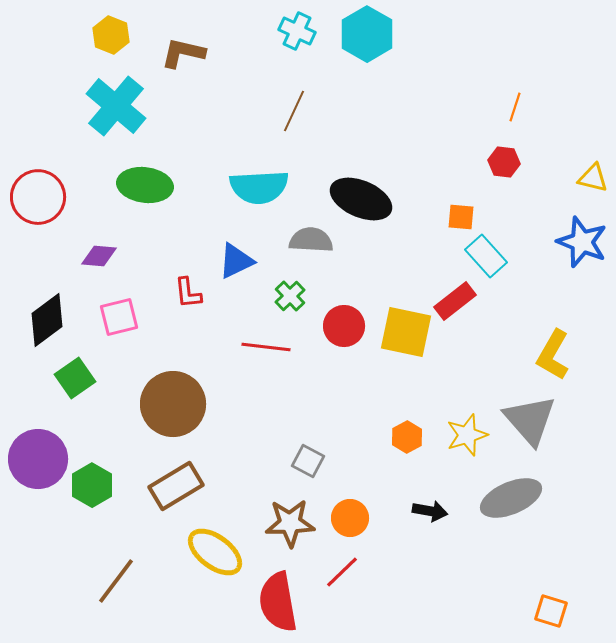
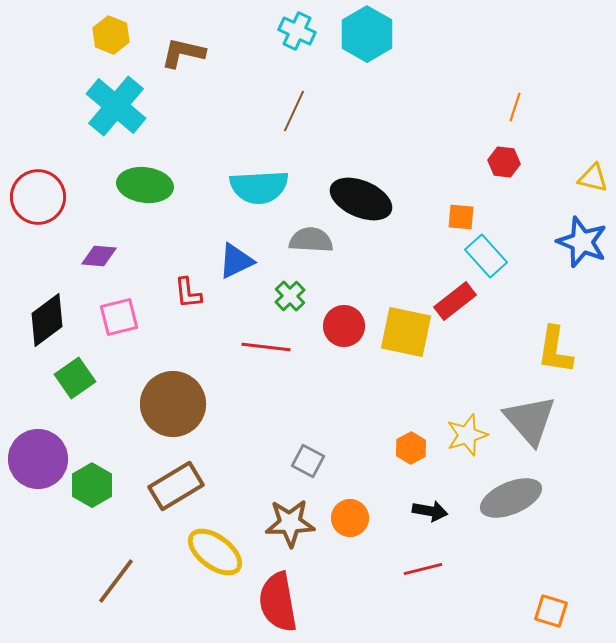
yellow L-shape at (553, 355): moved 2 px right, 5 px up; rotated 21 degrees counterclockwise
orange hexagon at (407, 437): moved 4 px right, 11 px down
red line at (342, 572): moved 81 px right, 3 px up; rotated 30 degrees clockwise
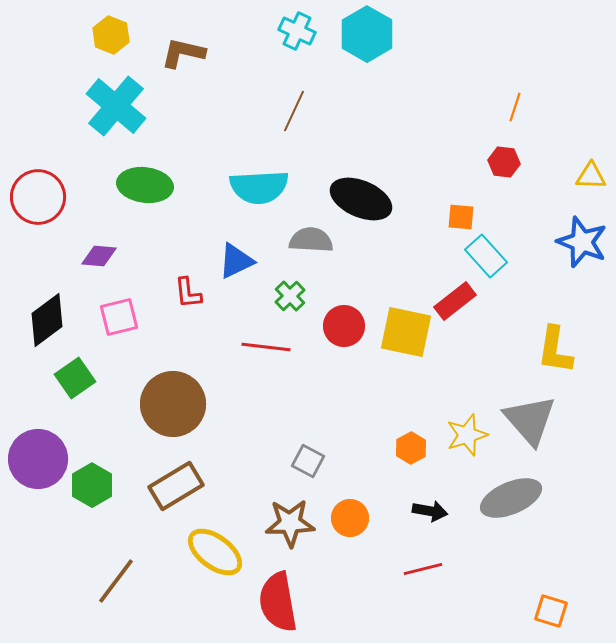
yellow triangle at (593, 178): moved 2 px left, 2 px up; rotated 12 degrees counterclockwise
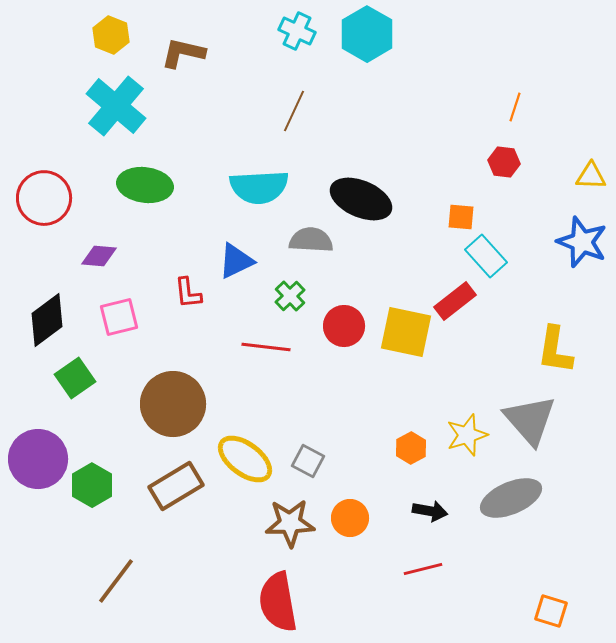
red circle at (38, 197): moved 6 px right, 1 px down
yellow ellipse at (215, 552): moved 30 px right, 93 px up
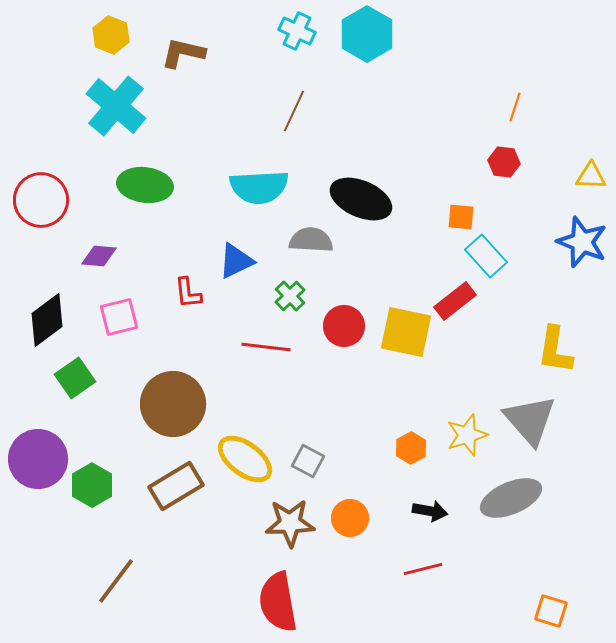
red circle at (44, 198): moved 3 px left, 2 px down
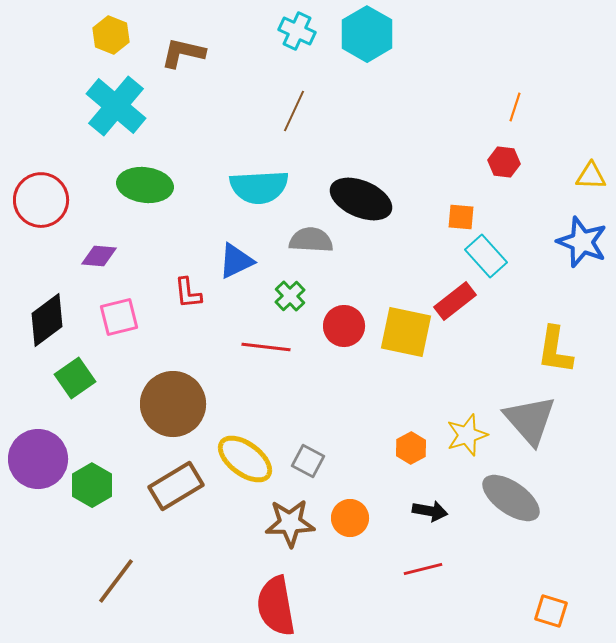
gray ellipse at (511, 498): rotated 58 degrees clockwise
red semicircle at (278, 602): moved 2 px left, 4 px down
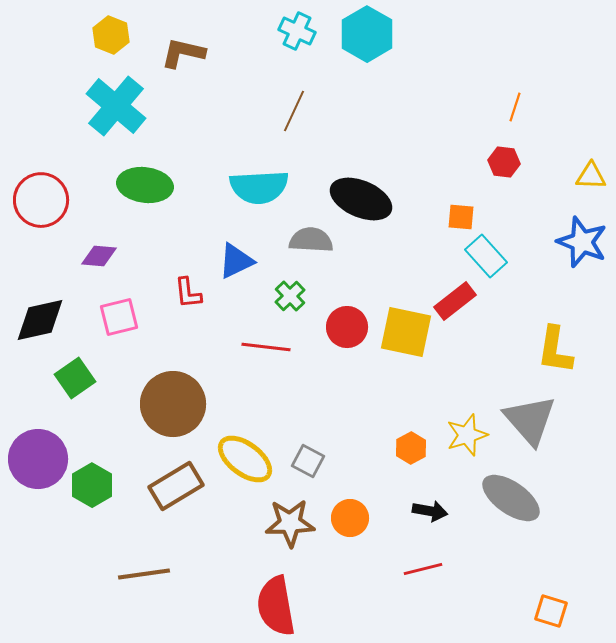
black diamond at (47, 320): moved 7 px left; rotated 24 degrees clockwise
red circle at (344, 326): moved 3 px right, 1 px down
brown line at (116, 581): moved 28 px right, 7 px up; rotated 45 degrees clockwise
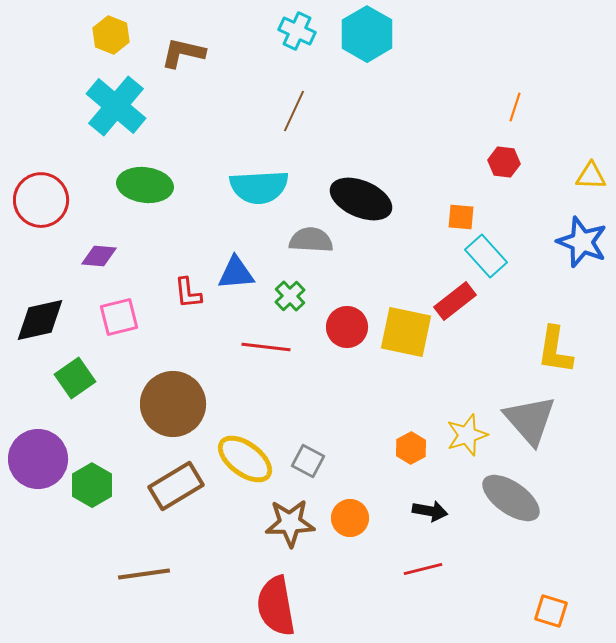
blue triangle at (236, 261): moved 12 px down; rotated 21 degrees clockwise
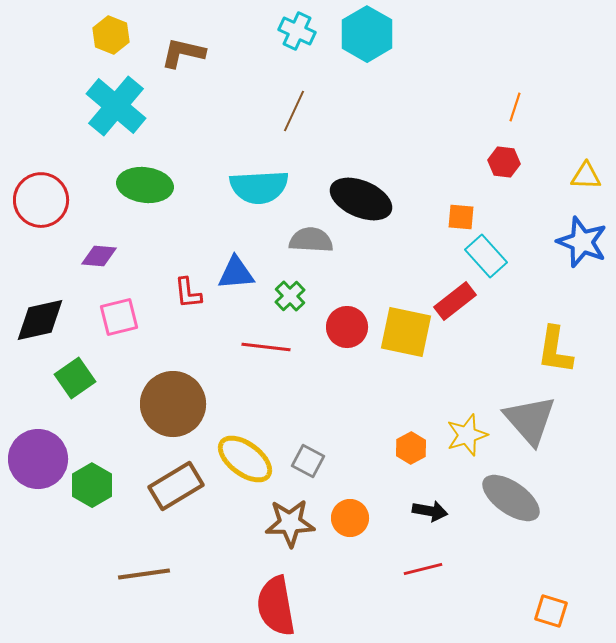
yellow triangle at (591, 176): moved 5 px left
